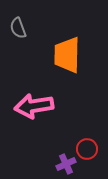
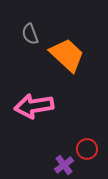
gray semicircle: moved 12 px right, 6 px down
orange trapezoid: rotated 132 degrees clockwise
purple cross: moved 2 px left, 1 px down; rotated 12 degrees counterclockwise
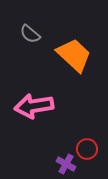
gray semicircle: rotated 30 degrees counterclockwise
orange trapezoid: moved 7 px right
purple cross: moved 2 px right, 1 px up; rotated 24 degrees counterclockwise
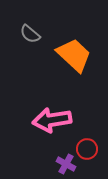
pink arrow: moved 18 px right, 14 px down
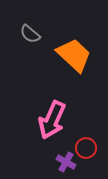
pink arrow: rotated 57 degrees counterclockwise
red circle: moved 1 px left, 1 px up
purple cross: moved 2 px up
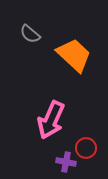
pink arrow: moved 1 px left
purple cross: rotated 18 degrees counterclockwise
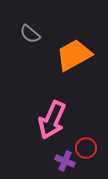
orange trapezoid: rotated 72 degrees counterclockwise
pink arrow: moved 1 px right
purple cross: moved 1 px left, 1 px up; rotated 12 degrees clockwise
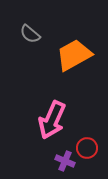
red circle: moved 1 px right
